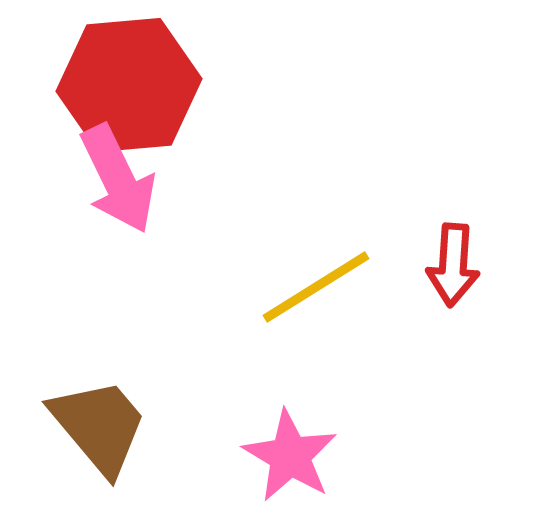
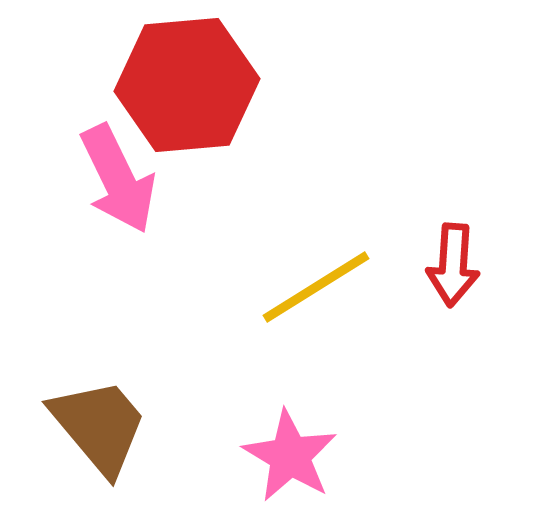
red hexagon: moved 58 px right
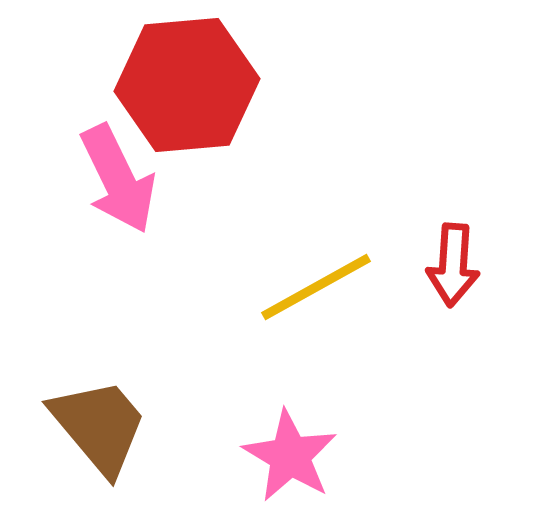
yellow line: rotated 3 degrees clockwise
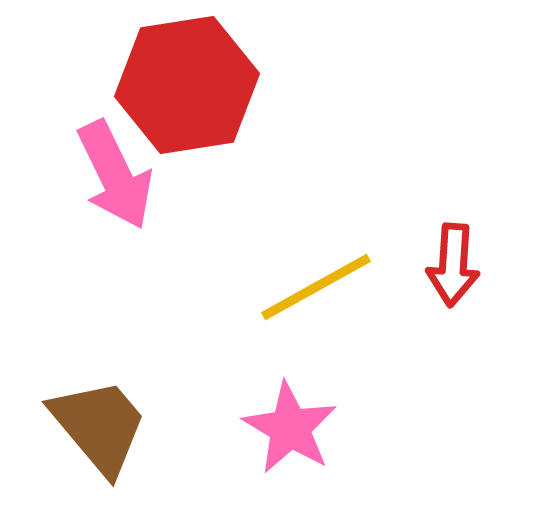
red hexagon: rotated 4 degrees counterclockwise
pink arrow: moved 3 px left, 4 px up
pink star: moved 28 px up
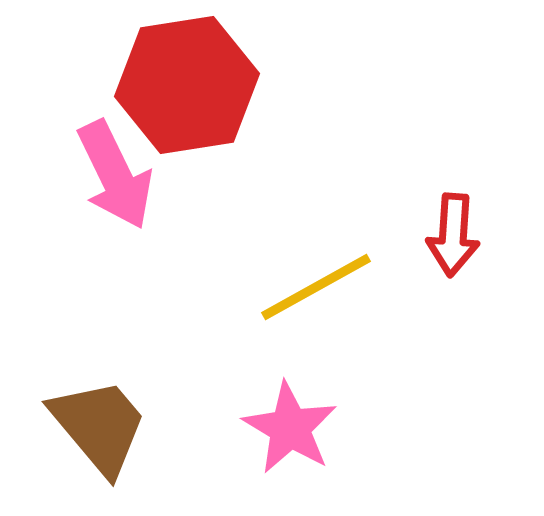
red arrow: moved 30 px up
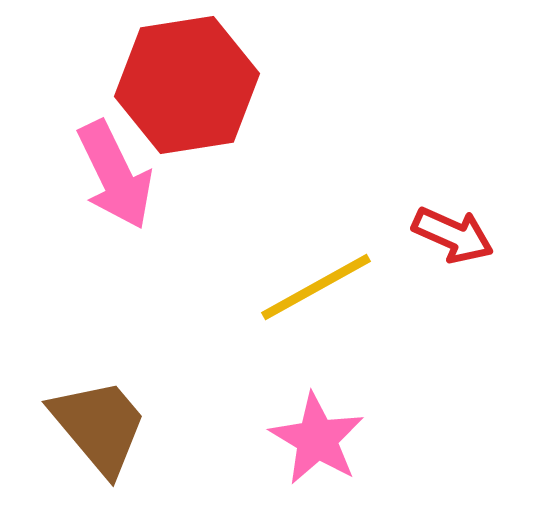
red arrow: rotated 70 degrees counterclockwise
pink star: moved 27 px right, 11 px down
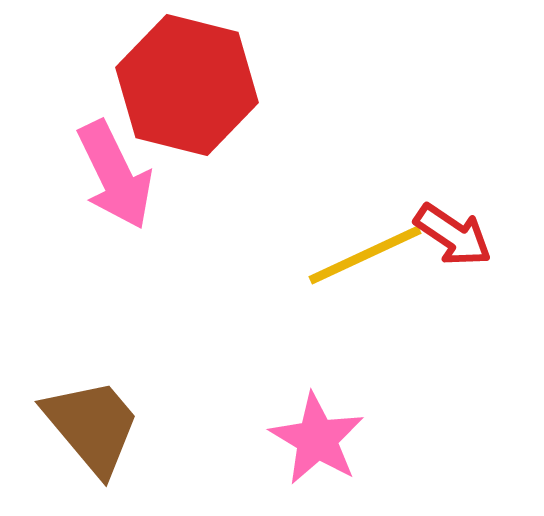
red hexagon: rotated 23 degrees clockwise
red arrow: rotated 10 degrees clockwise
yellow line: moved 49 px right, 32 px up; rotated 4 degrees clockwise
brown trapezoid: moved 7 px left
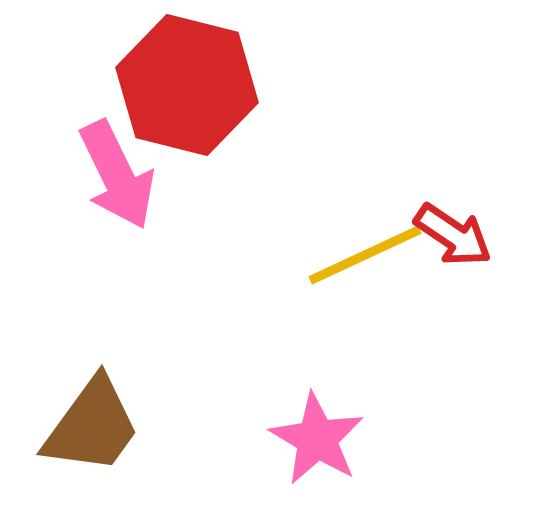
pink arrow: moved 2 px right
brown trapezoid: rotated 76 degrees clockwise
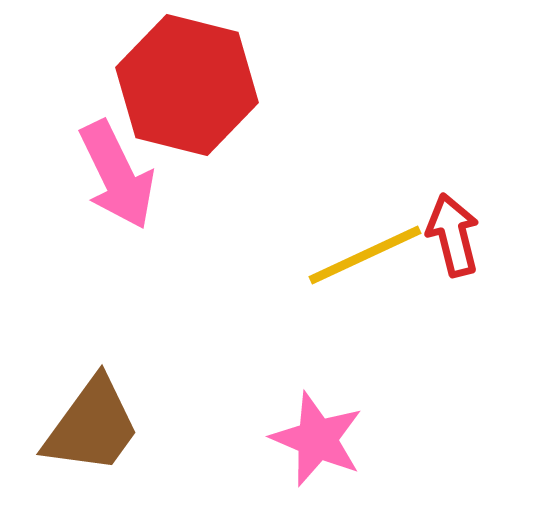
red arrow: rotated 138 degrees counterclockwise
pink star: rotated 8 degrees counterclockwise
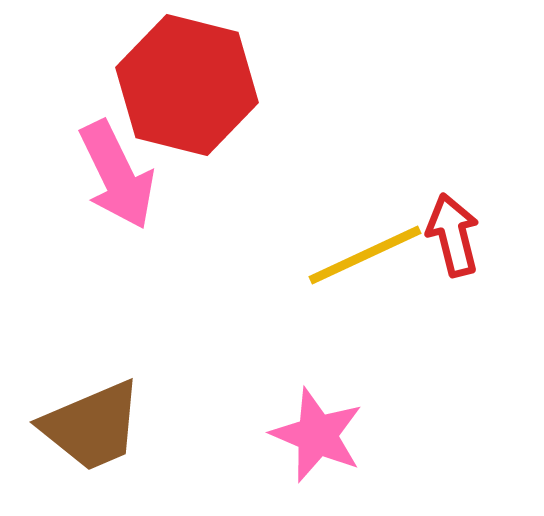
brown trapezoid: rotated 31 degrees clockwise
pink star: moved 4 px up
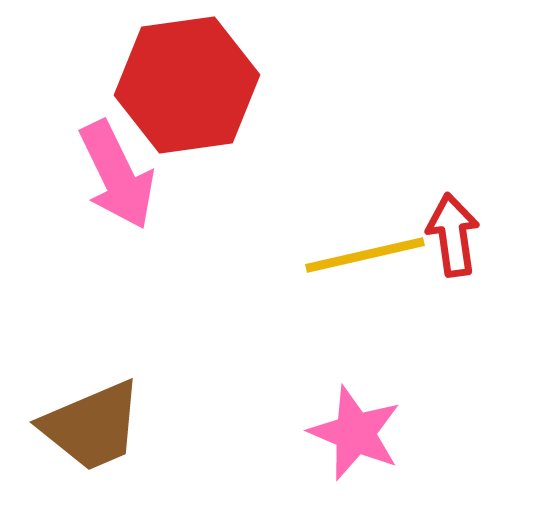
red hexagon: rotated 22 degrees counterclockwise
red arrow: rotated 6 degrees clockwise
yellow line: rotated 12 degrees clockwise
pink star: moved 38 px right, 2 px up
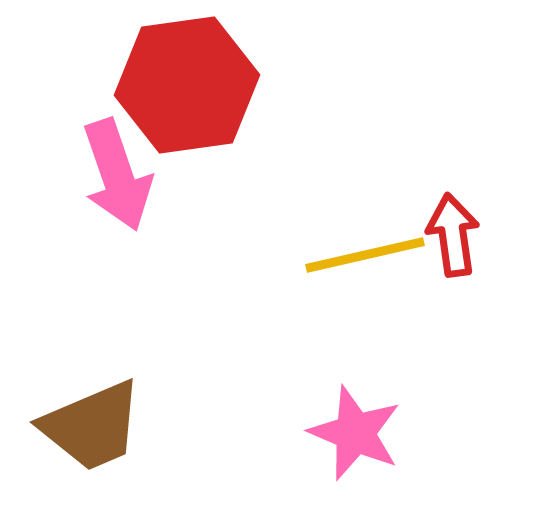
pink arrow: rotated 7 degrees clockwise
